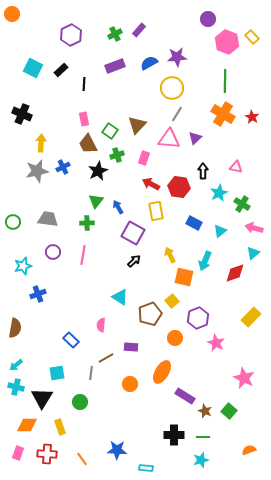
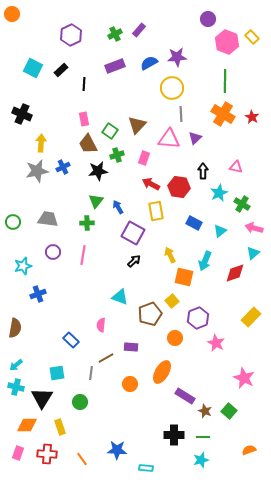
gray line at (177, 114): moved 4 px right; rotated 35 degrees counterclockwise
black star at (98, 171): rotated 18 degrees clockwise
cyan triangle at (120, 297): rotated 12 degrees counterclockwise
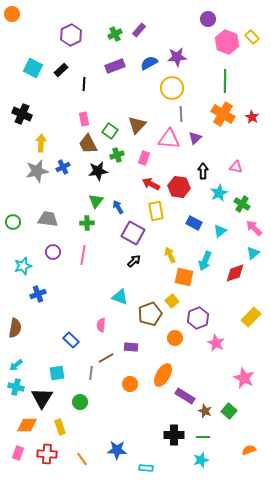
pink arrow at (254, 228): rotated 30 degrees clockwise
orange ellipse at (162, 372): moved 1 px right, 3 px down
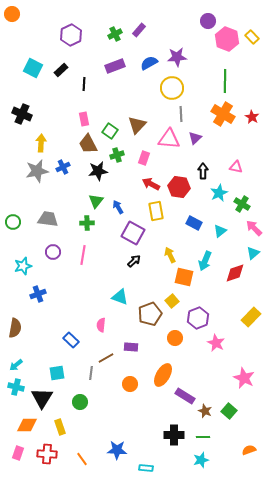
purple circle at (208, 19): moved 2 px down
pink hexagon at (227, 42): moved 3 px up
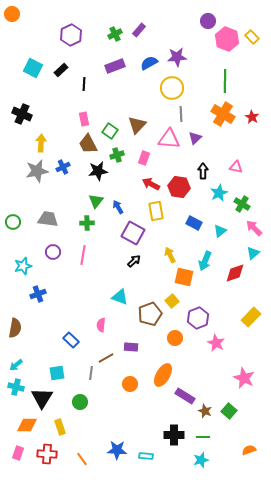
cyan rectangle at (146, 468): moved 12 px up
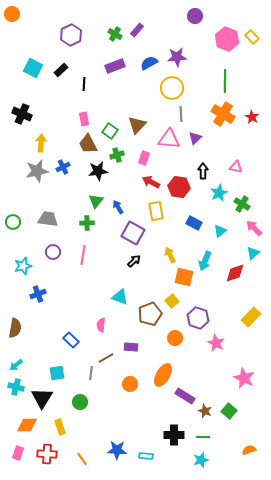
purple circle at (208, 21): moved 13 px left, 5 px up
purple rectangle at (139, 30): moved 2 px left
green cross at (115, 34): rotated 32 degrees counterclockwise
red arrow at (151, 184): moved 2 px up
purple hexagon at (198, 318): rotated 20 degrees counterclockwise
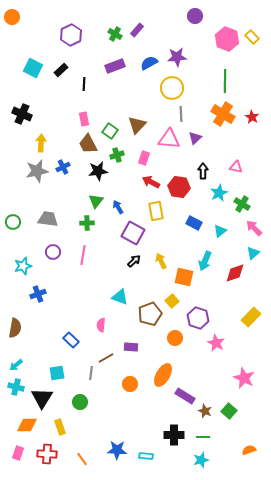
orange circle at (12, 14): moved 3 px down
yellow arrow at (170, 255): moved 9 px left, 6 px down
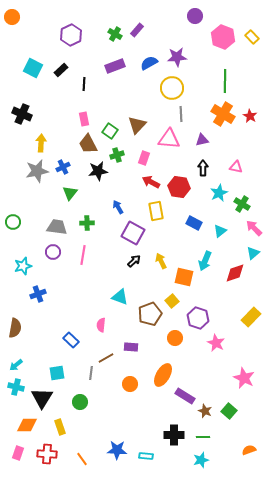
pink hexagon at (227, 39): moved 4 px left, 2 px up
red star at (252, 117): moved 2 px left, 1 px up
purple triangle at (195, 138): moved 7 px right, 2 px down; rotated 32 degrees clockwise
black arrow at (203, 171): moved 3 px up
green triangle at (96, 201): moved 26 px left, 8 px up
gray trapezoid at (48, 219): moved 9 px right, 8 px down
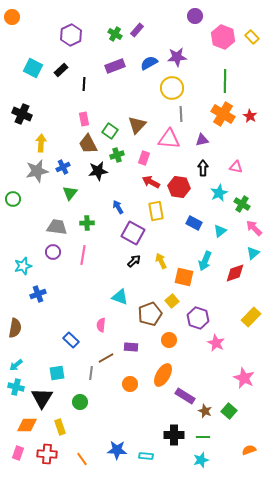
green circle at (13, 222): moved 23 px up
orange circle at (175, 338): moved 6 px left, 2 px down
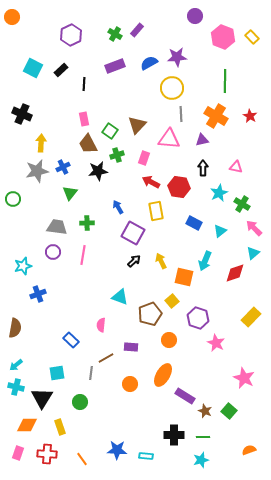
orange cross at (223, 114): moved 7 px left, 2 px down
